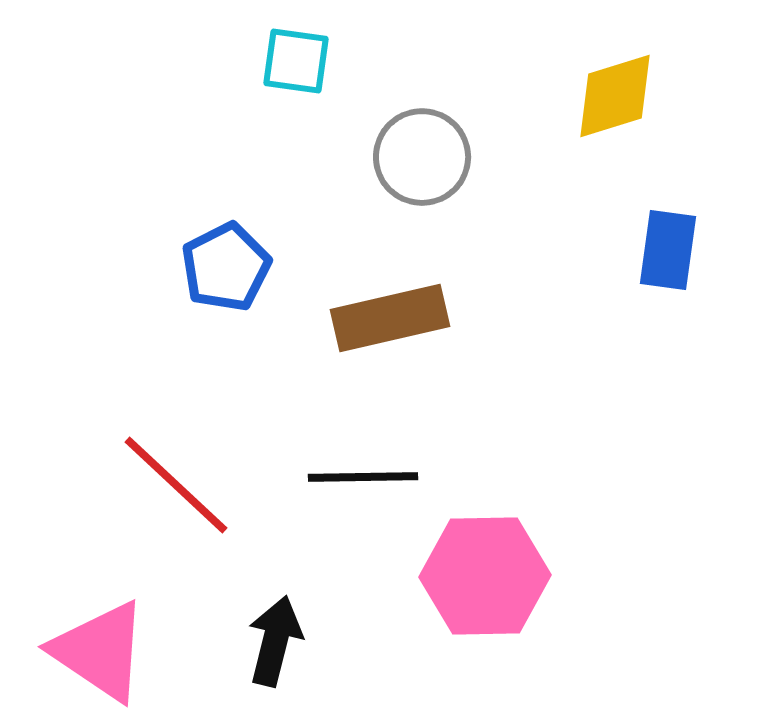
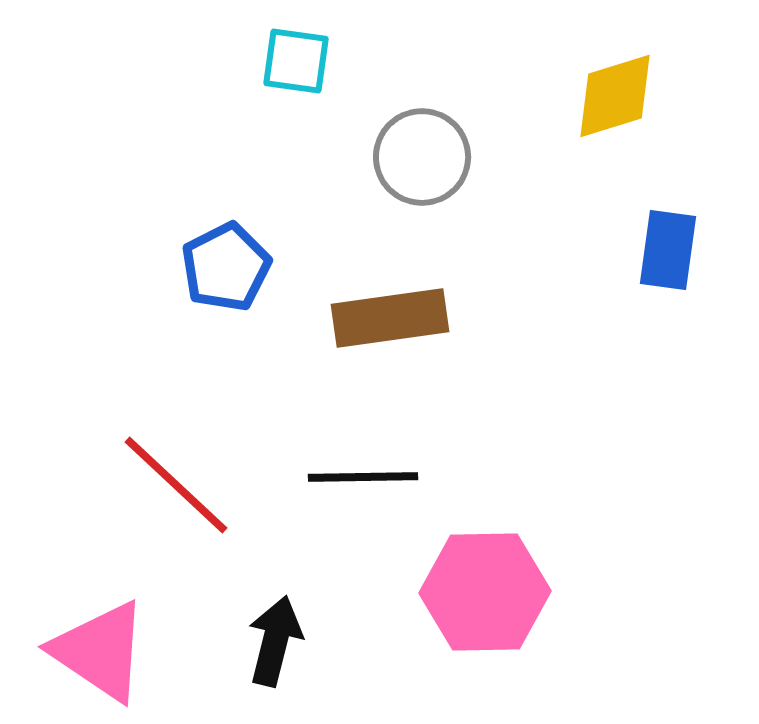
brown rectangle: rotated 5 degrees clockwise
pink hexagon: moved 16 px down
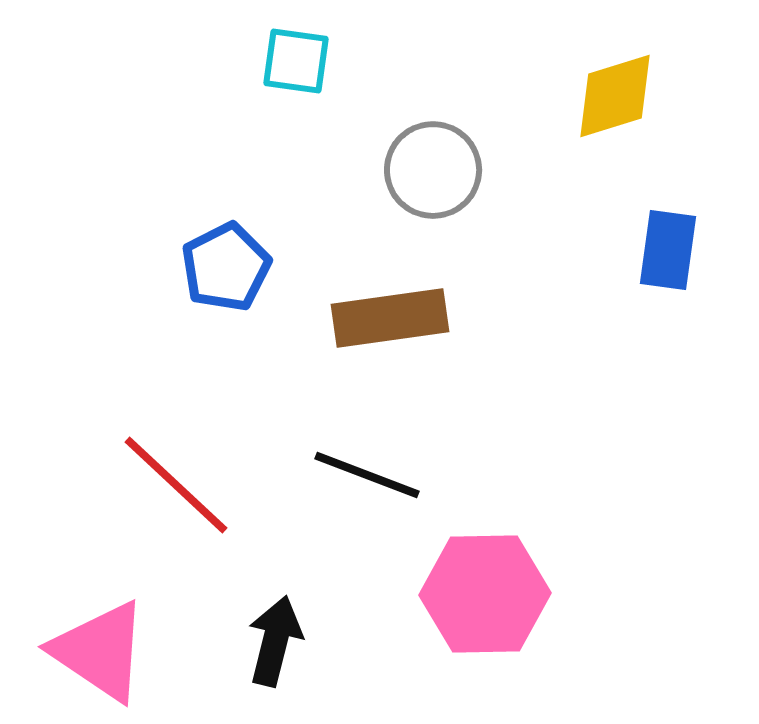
gray circle: moved 11 px right, 13 px down
black line: moved 4 px right, 2 px up; rotated 22 degrees clockwise
pink hexagon: moved 2 px down
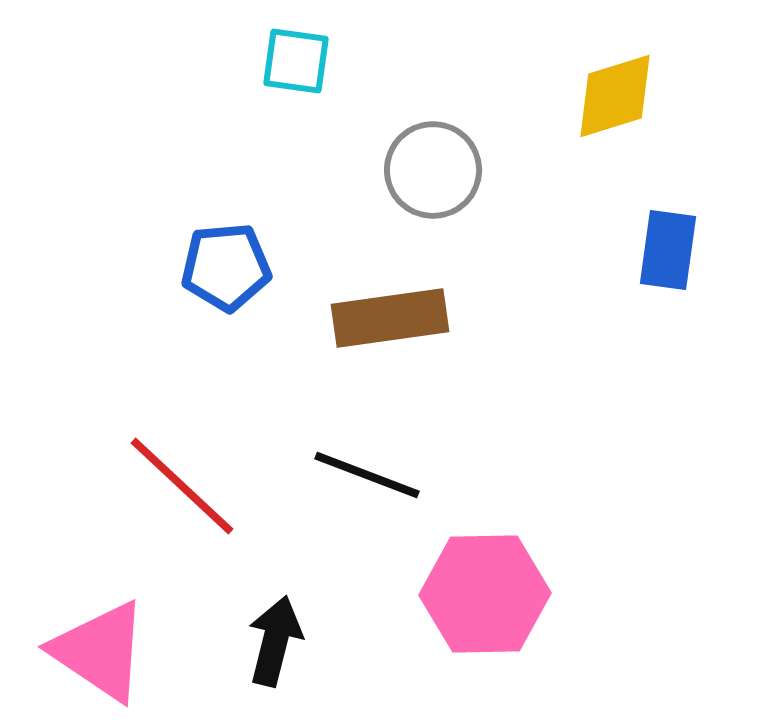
blue pentagon: rotated 22 degrees clockwise
red line: moved 6 px right, 1 px down
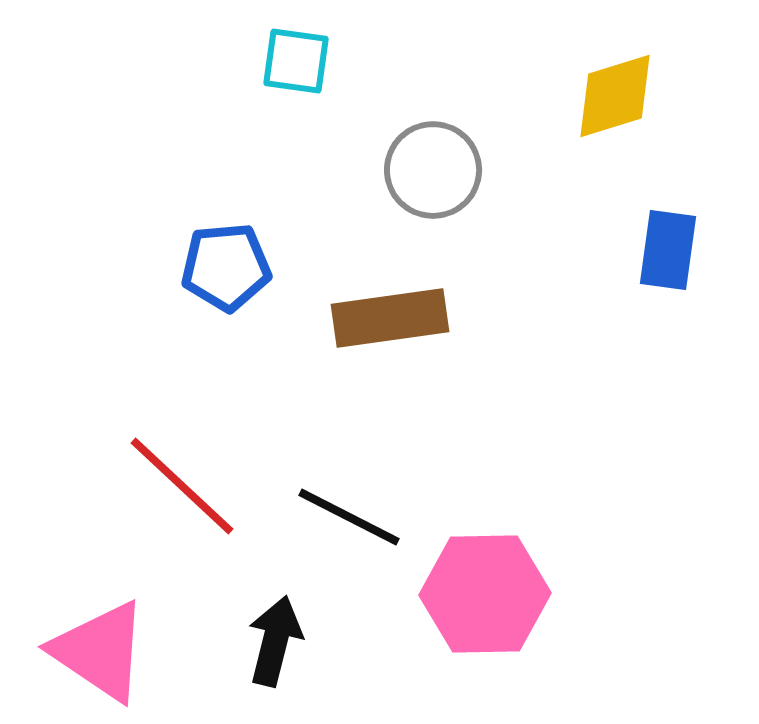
black line: moved 18 px left, 42 px down; rotated 6 degrees clockwise
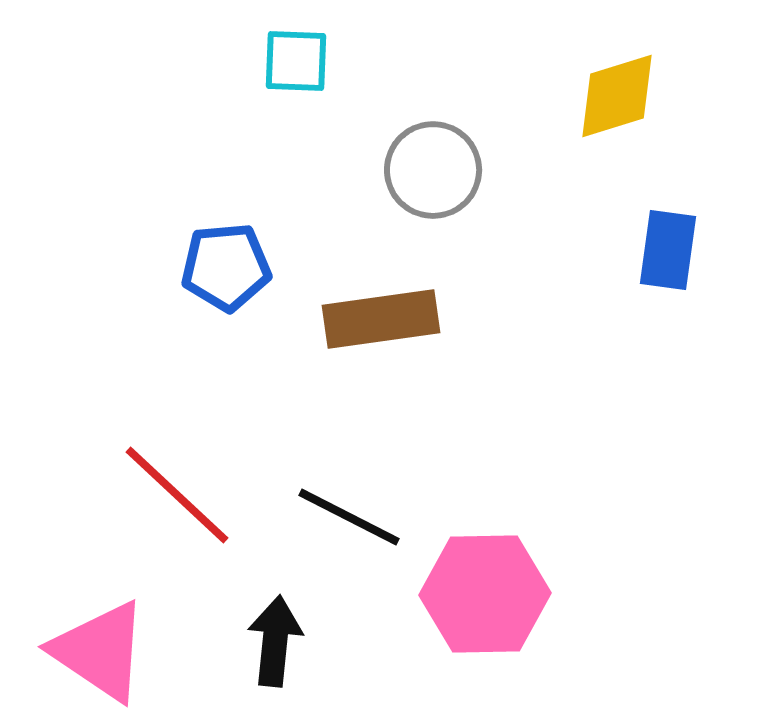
cyan square: rotated 6 degrees counterclockwise
yellow diamond: moved 2 px right
brown rectangle: moved 9 px left, 1 px down
red line: moved 5 px left, 9 px down
black arrow: rotated 8 degrees counterclockwise
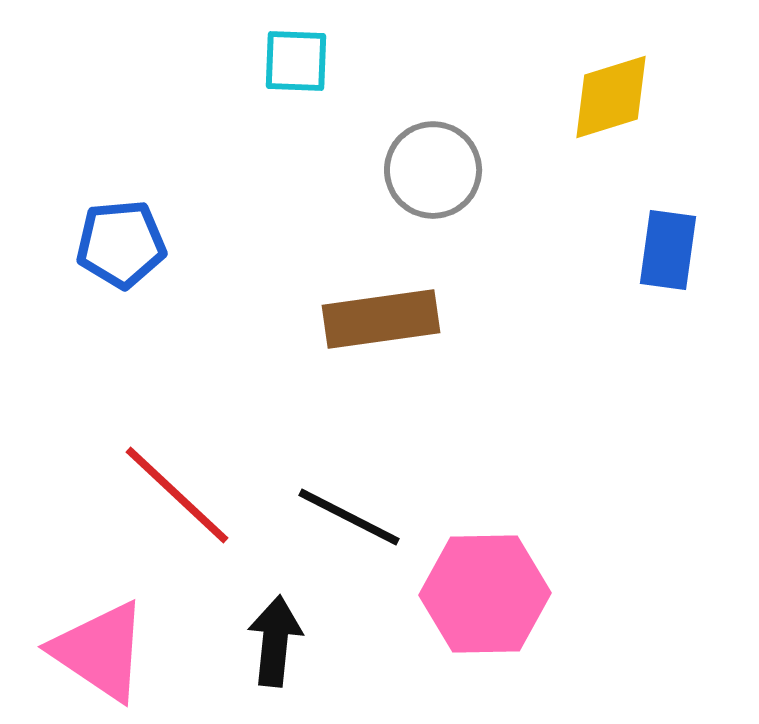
yellow diamond: moved 6 px left, 1 px down
blue pentagon: moved 105 px left, 23 px up
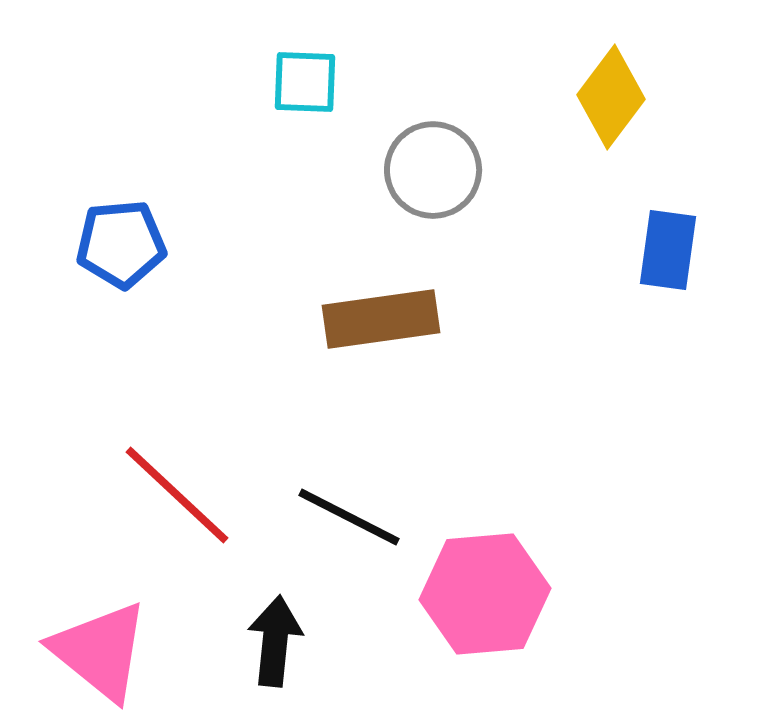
cyan square: moved 9 px right, 21 px down
yellow diamond: rotated 36 degrees counterclockwise
pink hexagon: rotated 4 degrees counterclockwise
pink triangle: rotated 5 degrees clockwise
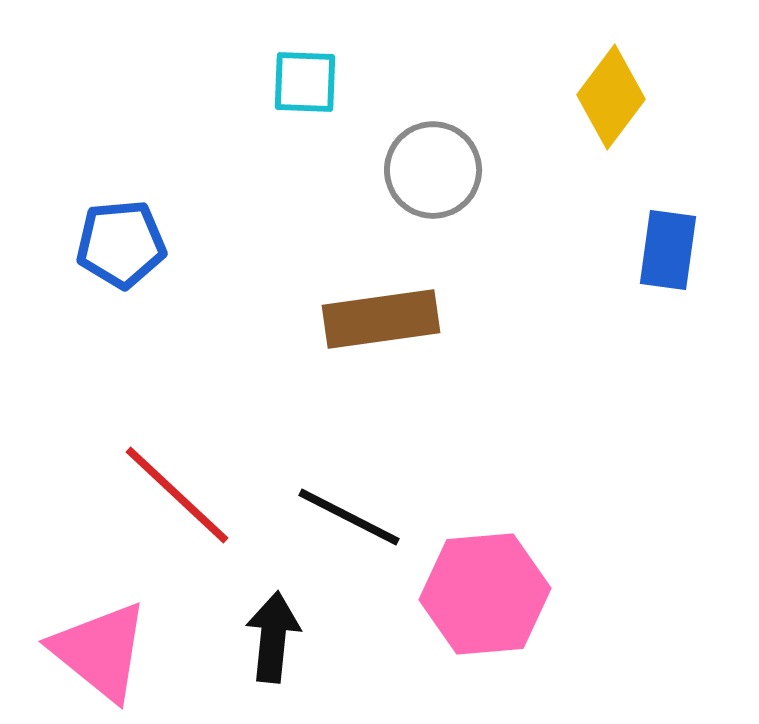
black arrow: moved 2 px left, 4 px up
